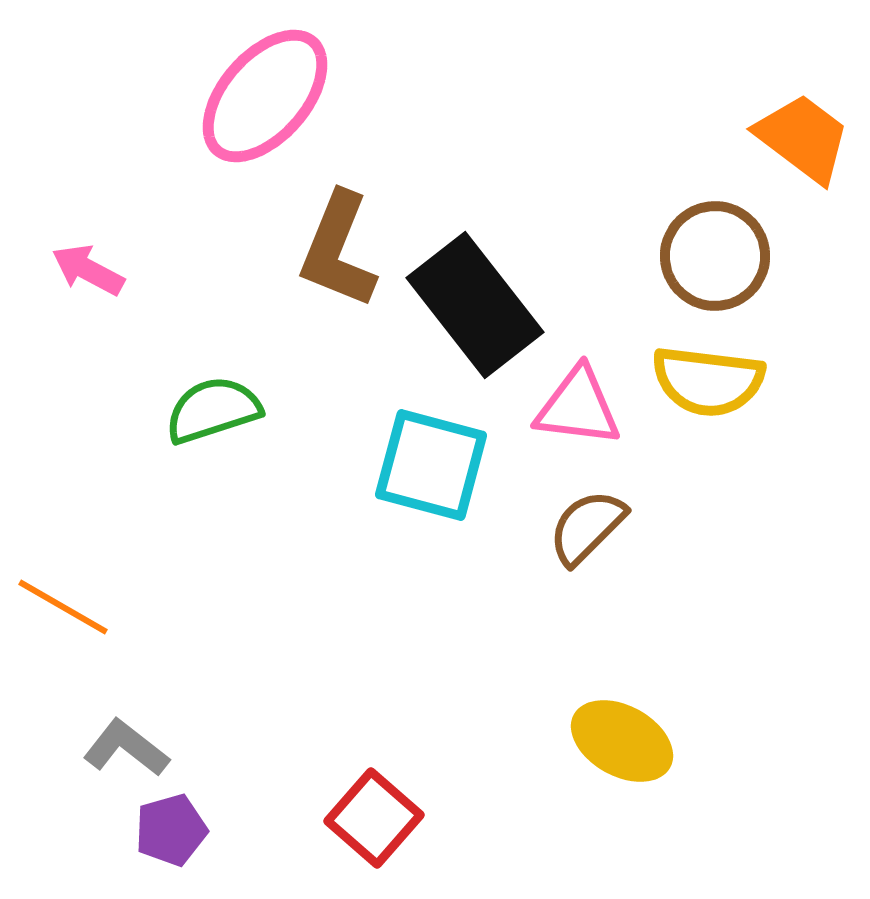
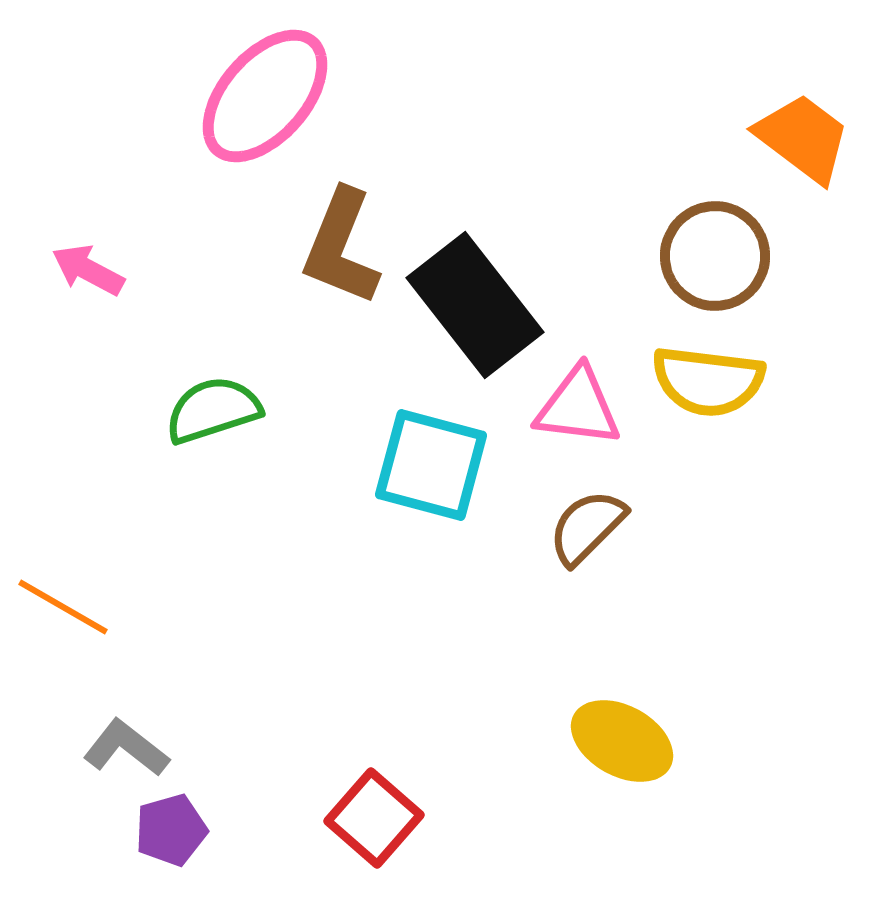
brown L-shape: moved 3 px right, 3 px up
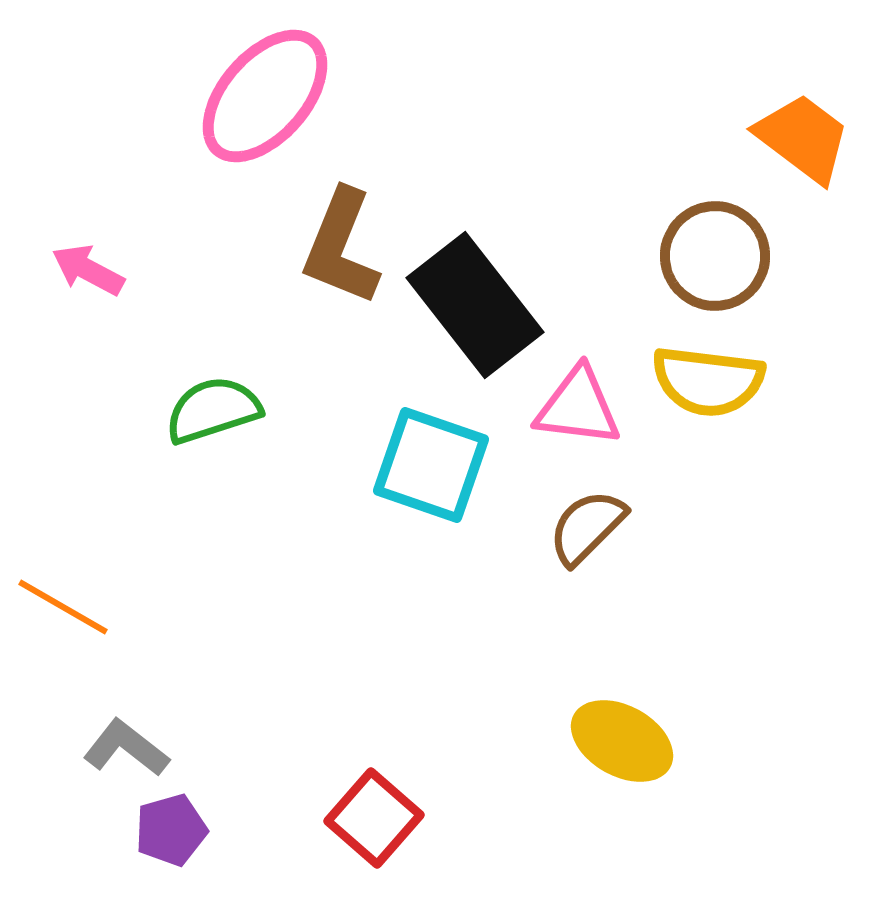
cyan square: rotated 4 degrees clockwise
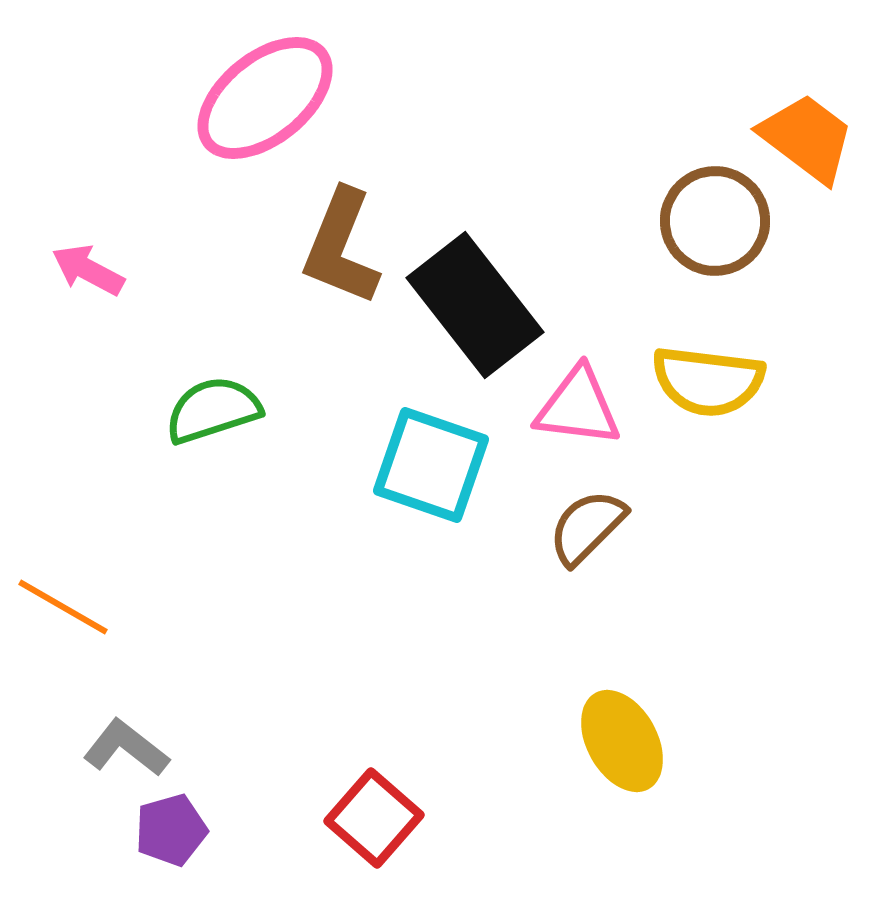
pink ellipse: moved 2 px down; rotated 10 degrees clockwise
orange trapezoid: moved 4 px right
brown circle: moved 35 px up
yellow ellipse: rotated 32 degrees clockwise
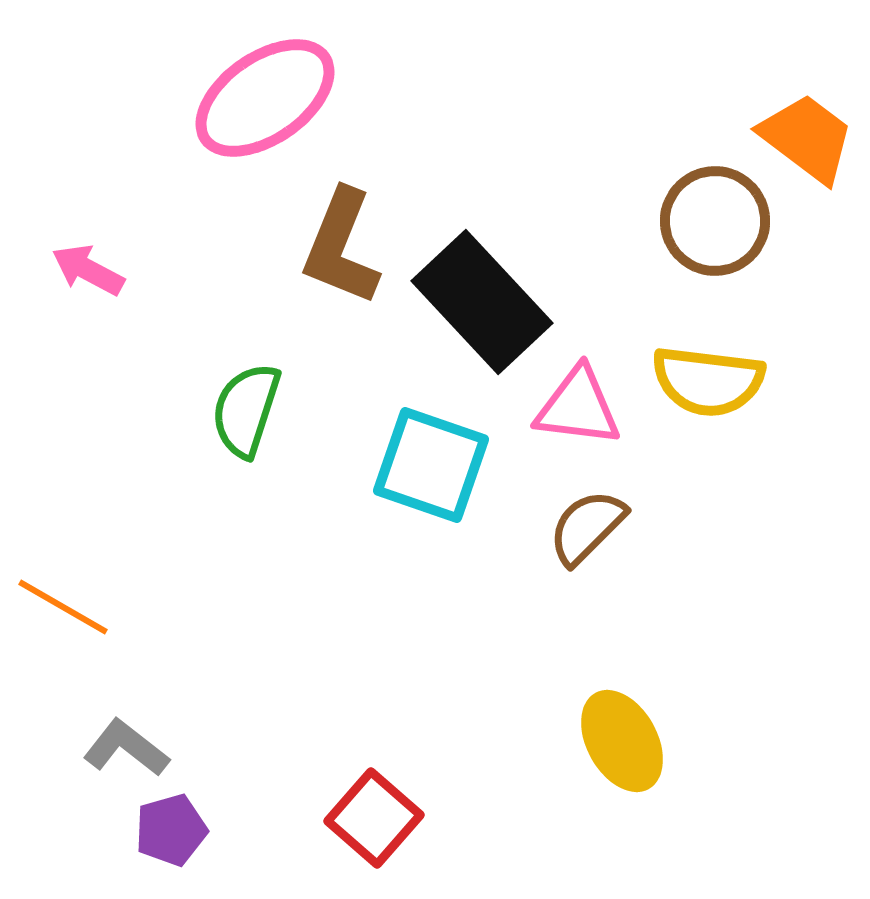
pink ellipse: rotated 4 degrees clockwise
black rectangle: moved 7 px right, 3 px up; rotated 5 degrees counterclockwise
green semicircle: moved 33 px right; rotated 54 degrees counterclockwise
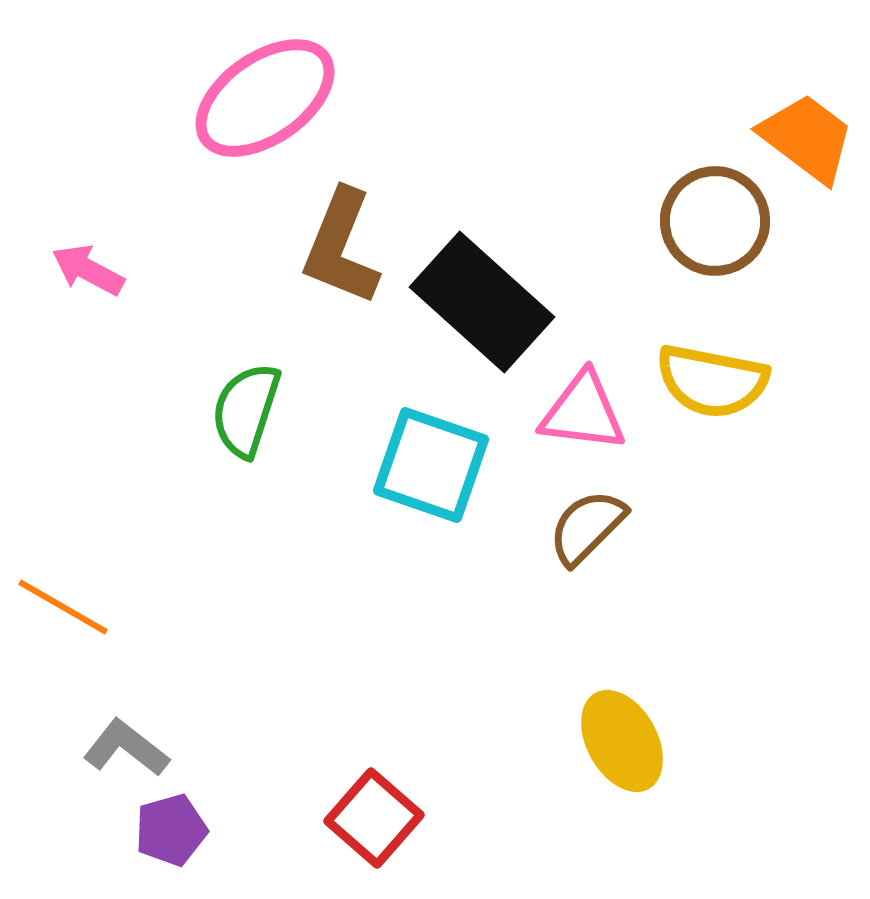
black rectangle: rotated 5 degrees counterclockwise
yellow semicircle: moved 4 px right; rotated 4 degrees clockwise
pink triangle: moved 5 px right, 5 px down
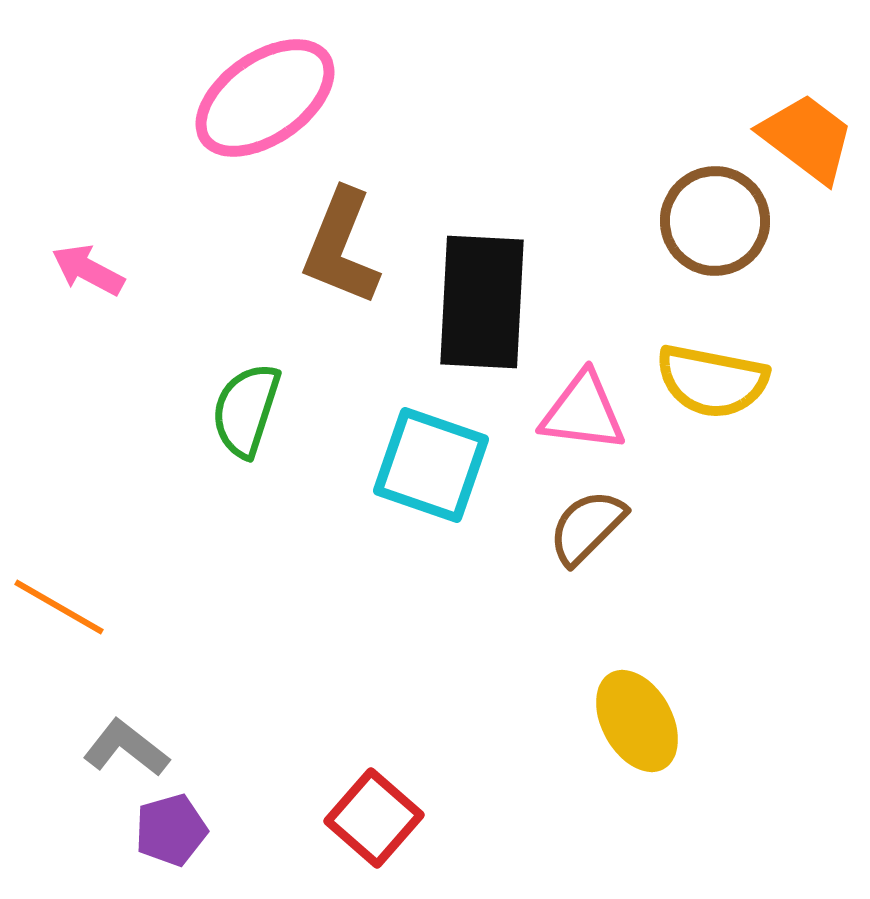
black rectangle: rotated 51 degrees clockwise
orange line: moved 4 px left
yellow ellipse: moved 15 px right, 20 px up
